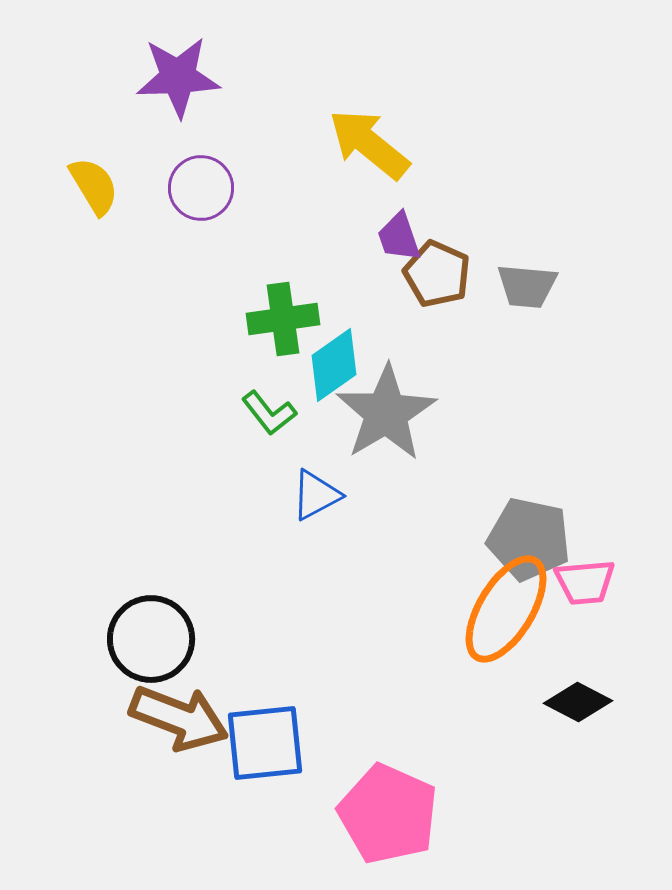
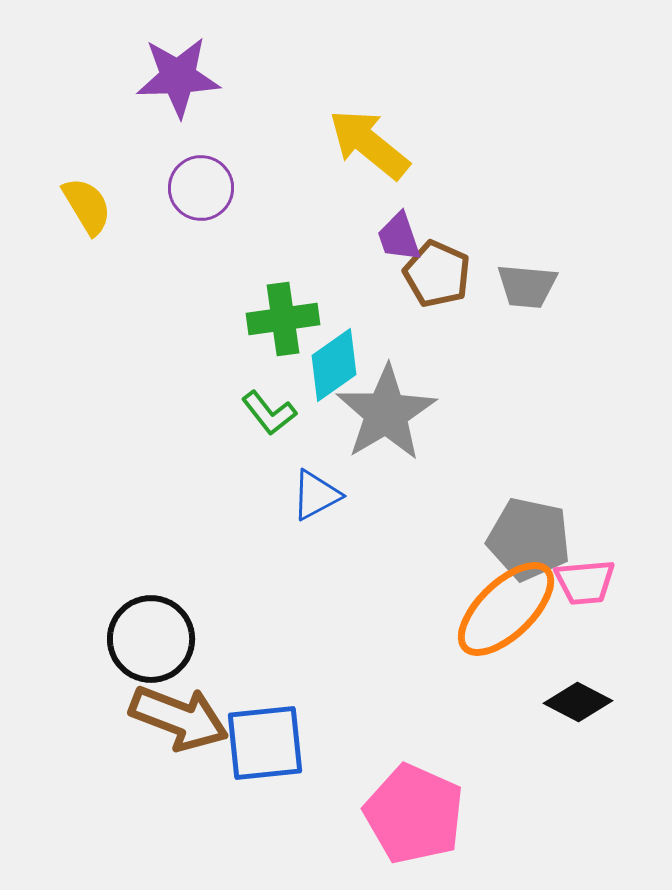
yellow semicircle: moved 7 px left, 20 px down
orange ellipse: rotated 15 degrees clockwise
pink pentagon: moved 26 px right
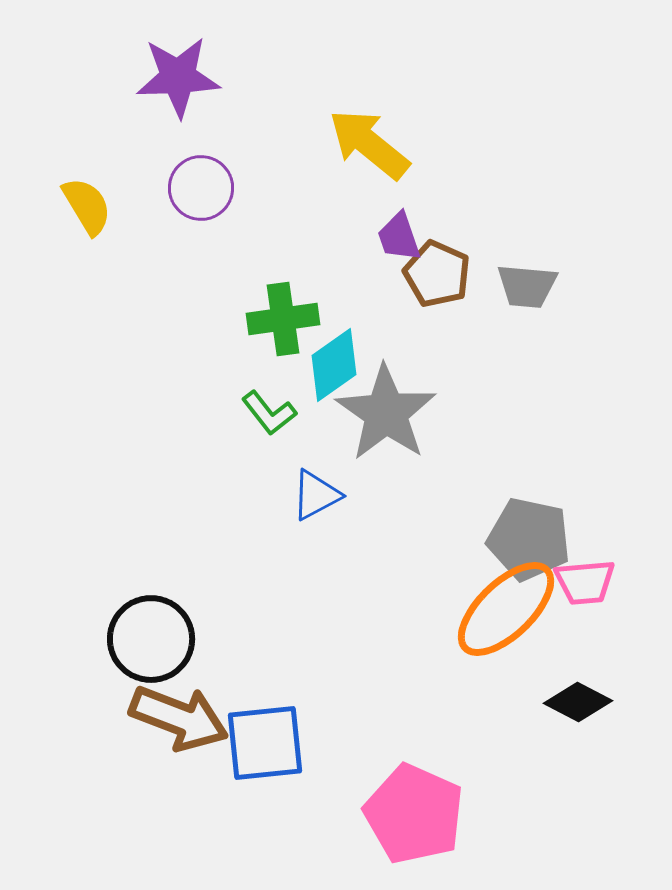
gray star: rotated 6 degrees counterclockwise
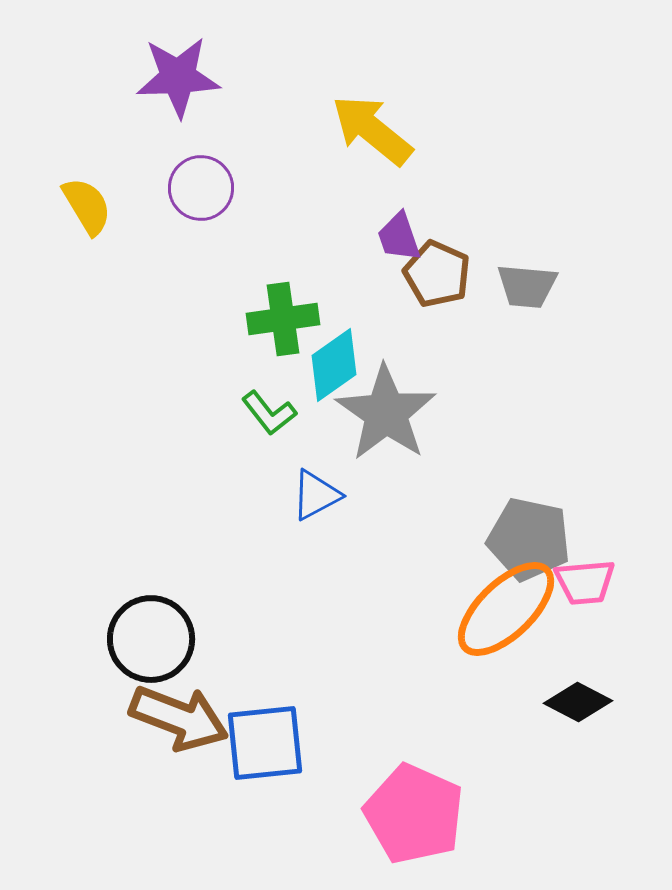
yellow arrow: moved 3 px right, 14 px up
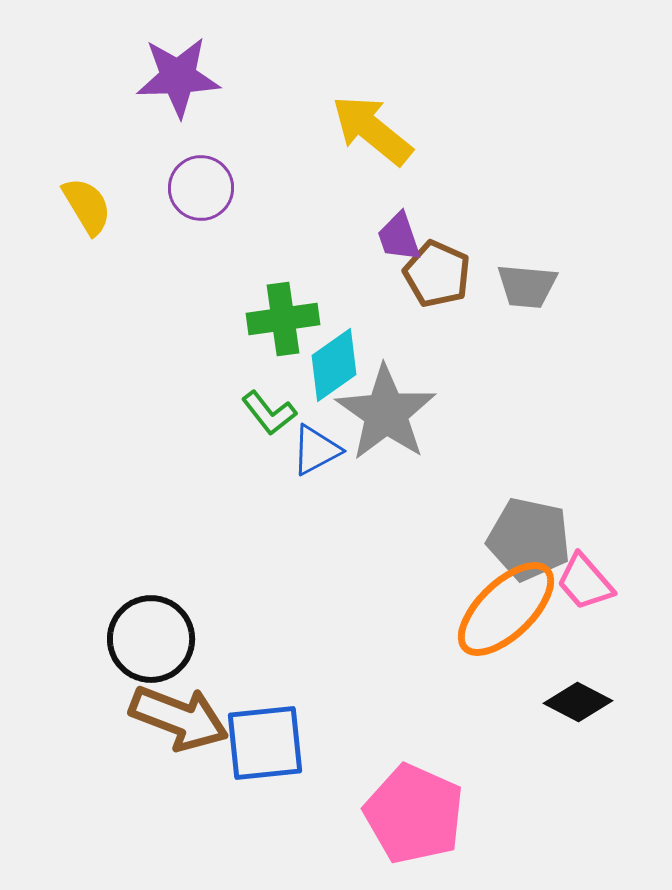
blue triangle: moved 45 px up
pink trapezoid: rotated 54 degrees clockwise
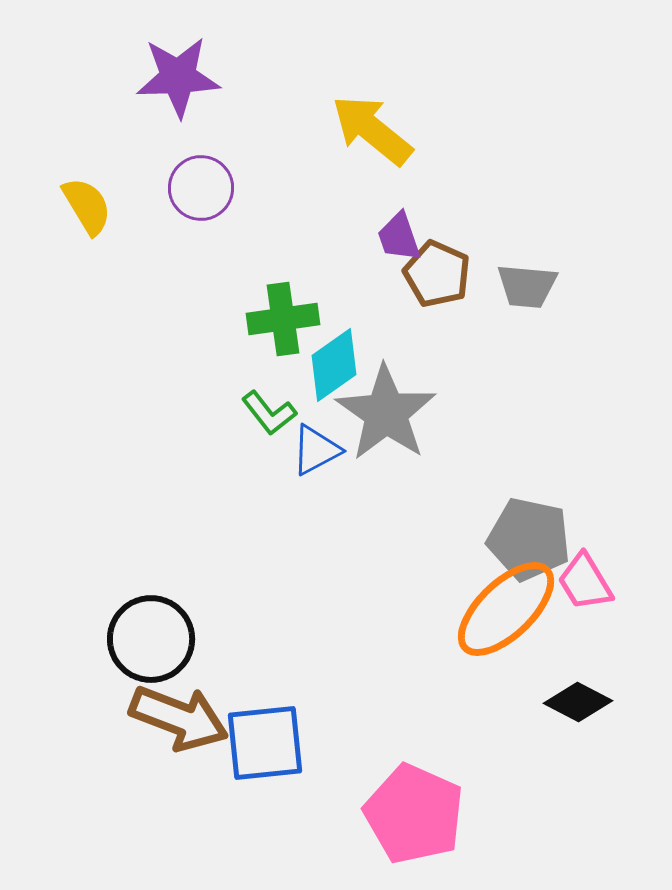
pink trapezoid: rotated 10 degrees clockwise
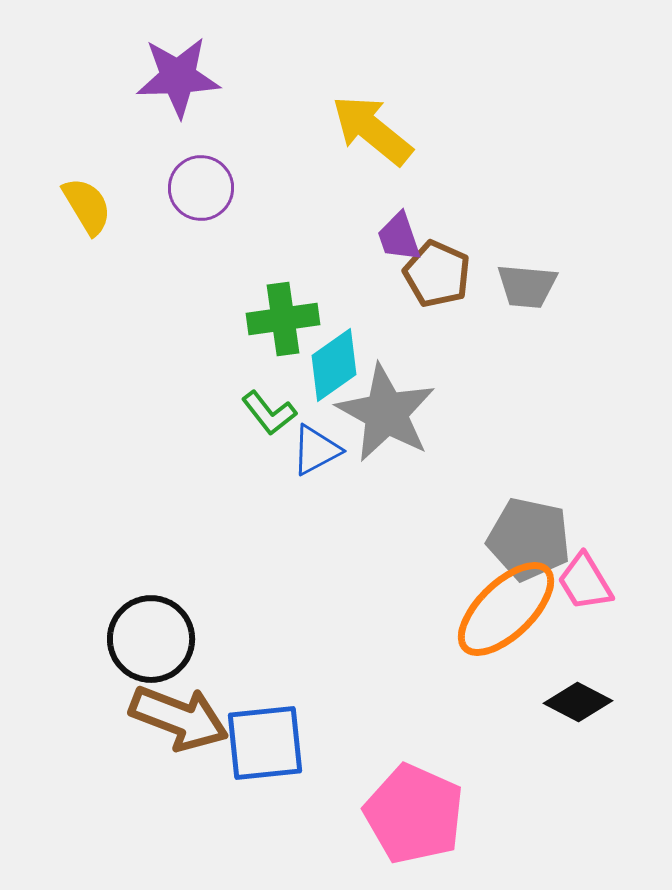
gray star: rotated 6 degrees counterclockwise
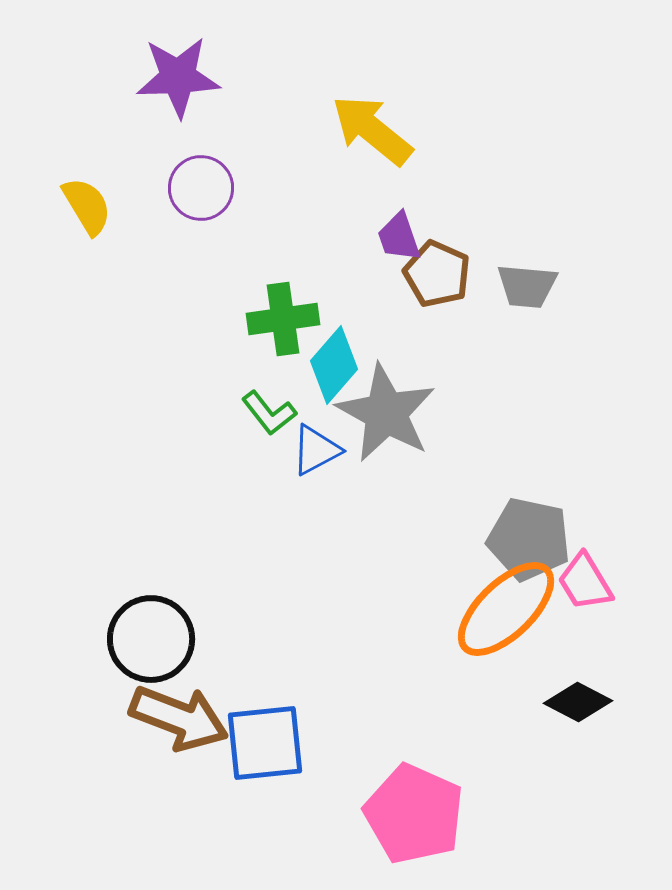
cyan diamond: rotated 14 degrees counterclockwise
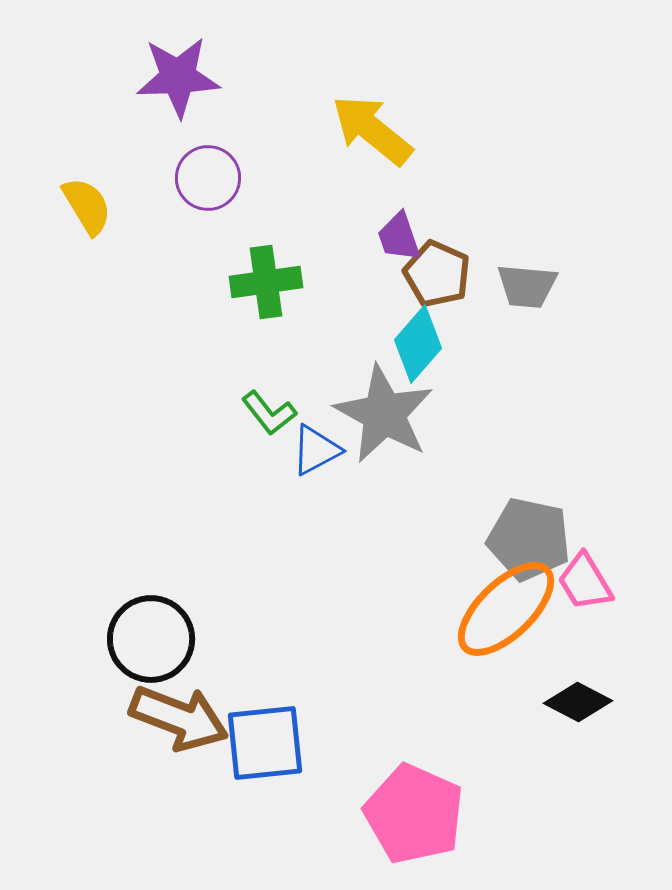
purple circle: moved 7 px right, 10 px up
green cross: moved 17 px left, 37 px up
cyan diamond: moved 84 px right, 21 px up
gray star: moved 2 px left, 1 px down
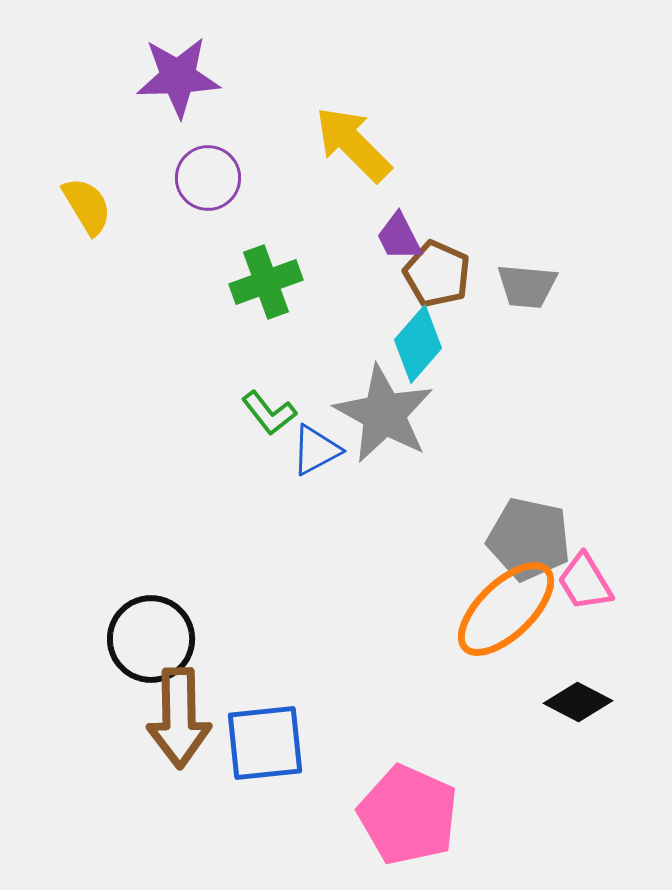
yellow arrow: moved 19 px left, 14 px down; rotated 6 degrees clockwise
purple trapezoid: rotated 8 degrees counterclockwise
green cross: rotated 12 degrees counterclockwise
brown arrow: rotated 68 degrees clockwise
pink pentagon: moved 6 px left, 1 px down
